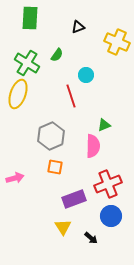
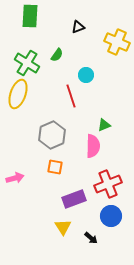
green rectangle: moved 2 px up
gray hexagon: moved 1 px right, 1 px up
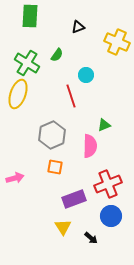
pink semicircle: moved 3 px left
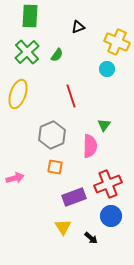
green cross: moved 11 px up; rotated 15 degrees clockwise
cyan circle: moved 21 px right, 6 px up
green triangle: rotated 32 degrees counterclockwise
purple rectangle: moved 2 px up
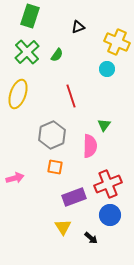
green rectangle: rotated 15 degrees clockwise
blue circle: moved 1 px left, 1 px up
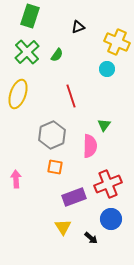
pink arrow: moved 1 px right, 1 px down; rotated 78 degrees counterclockwise
blue circle: moved 1 px right, 4 px down
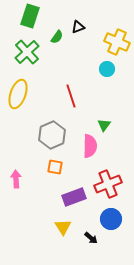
green semicircle: moved 18 px up
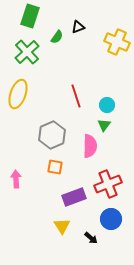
cyan circle: moved 36 px down
red line: moved 5 px right
yellow triangle: moved 1 px left, 1 px up
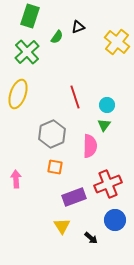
yellow cross: rotated 15 degrees clockwise
red line: moved 1 px left, 1 px down
gray hexagon: moved 1 px up
blue circle: moved 4 px right, 1 px down
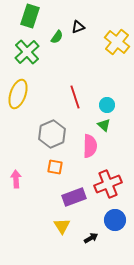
green triangle: rotated 24 degrees counterclockwise
black arrow: rotated 72 degrees counterclockwise
